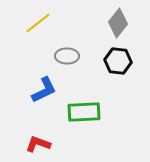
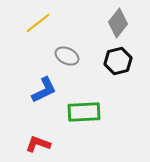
gray ellipse: rotated 25 degrees clockwise
black hexagon: rotated 20 degrees counterclockwise
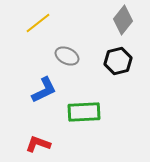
gray diamond: moved 5 px right, 3 px up
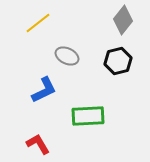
green rectangle: moved 4 px right, 4 px down
red L-shape: rotated 40 degrees clockwise
